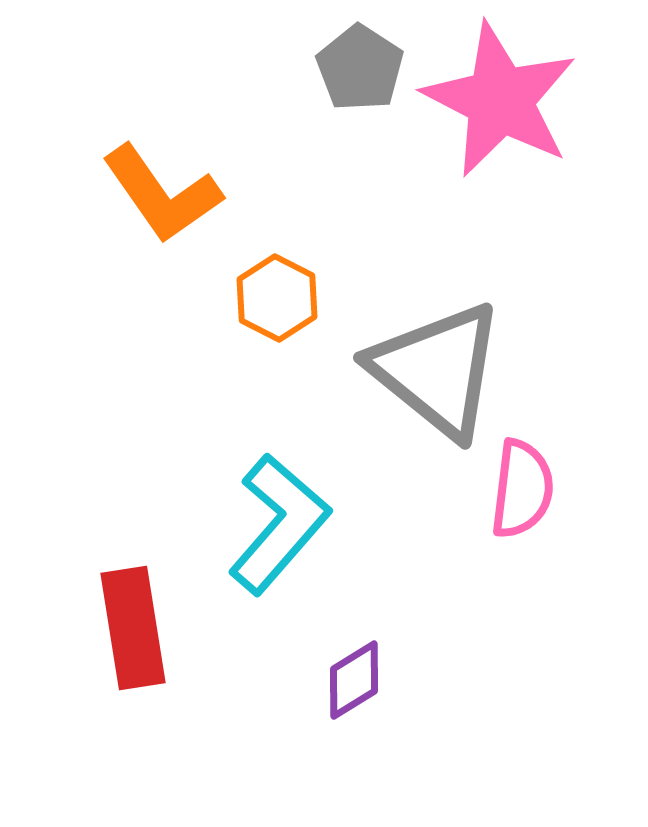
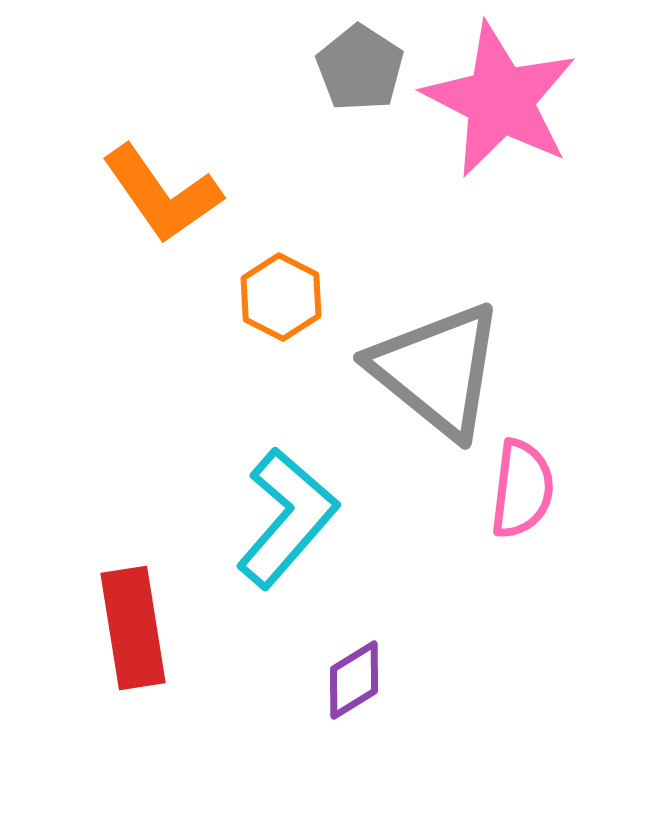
orange hexagon: moved 4 px right, 1 px up
cyan L-shape: moved 8 px right, 6 px up
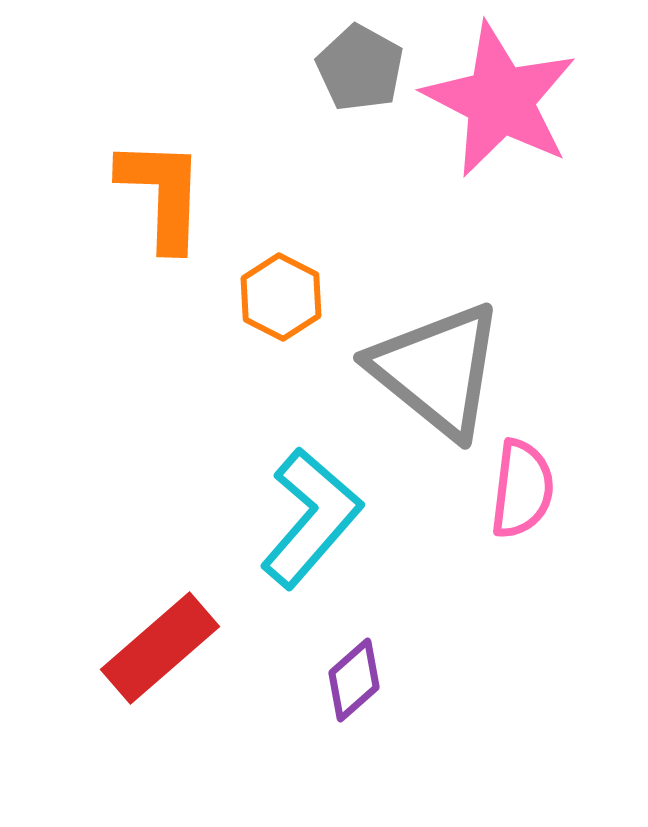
gray pentagon: rotated 4 degrees counterclockwise
orange L-shape: rotated 143 degrees counterclockwise
cyan L-shape: moved 24 px right
red rectangle: moved 27 px right, 20 px down; rotated 58 degrees clockwise
purple diamond: rotated 10 degrees counterclockwise
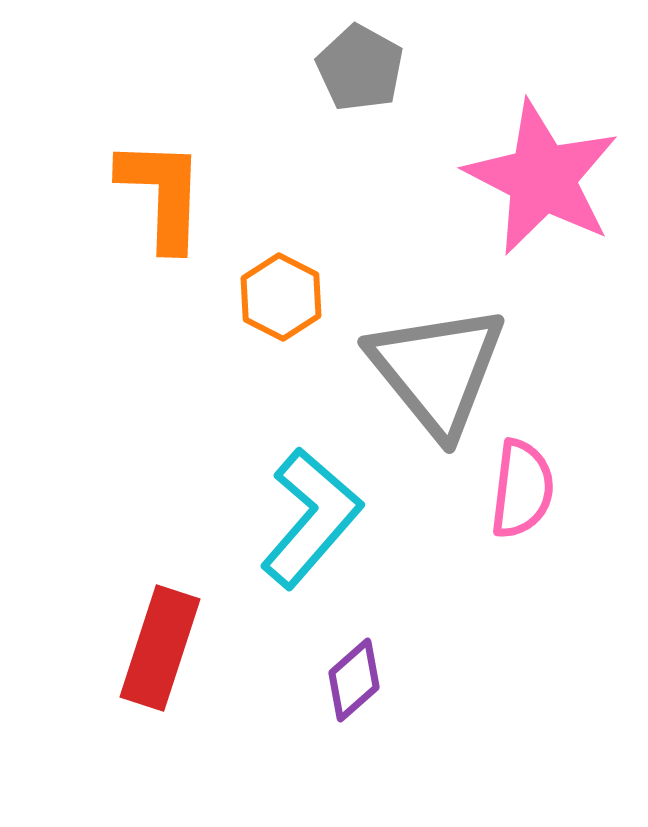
pink star: moved 42 px right, 78 px down
gray triangle: rotated 12 degrees clockwise
red rectangle: rotated 31 degrees counterclockwise
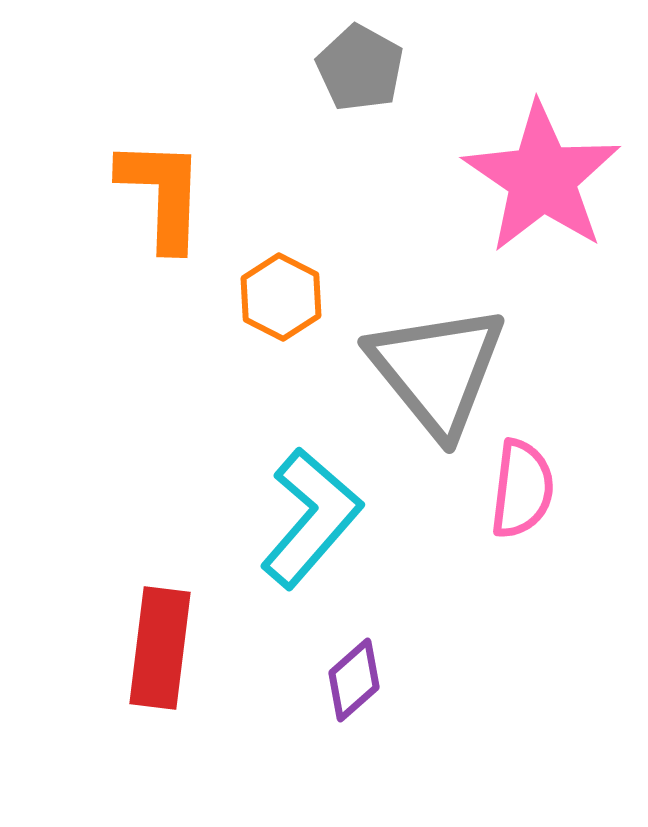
pink star: rotated 7 degrees clockwise
red rectangle: rotated 11 degrees counterclockwise
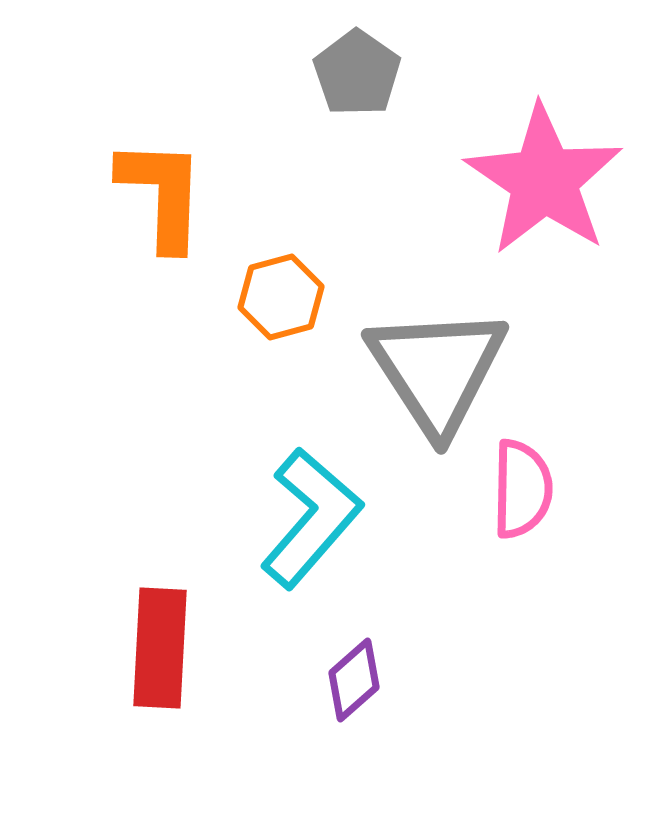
gray pentagon: moved 3 px left, 5 px down; rotated 6 degrees clockwise
pink star: moved 2 px right, 2 px down
orange hexagon: rotated 18 degrees clockwise
gray triangle: rotated 6 degrees clockwise
pink semicircle: rotated 6 degrees counterclockwise
red rectangle: rotated 4 degrees counterclockwise
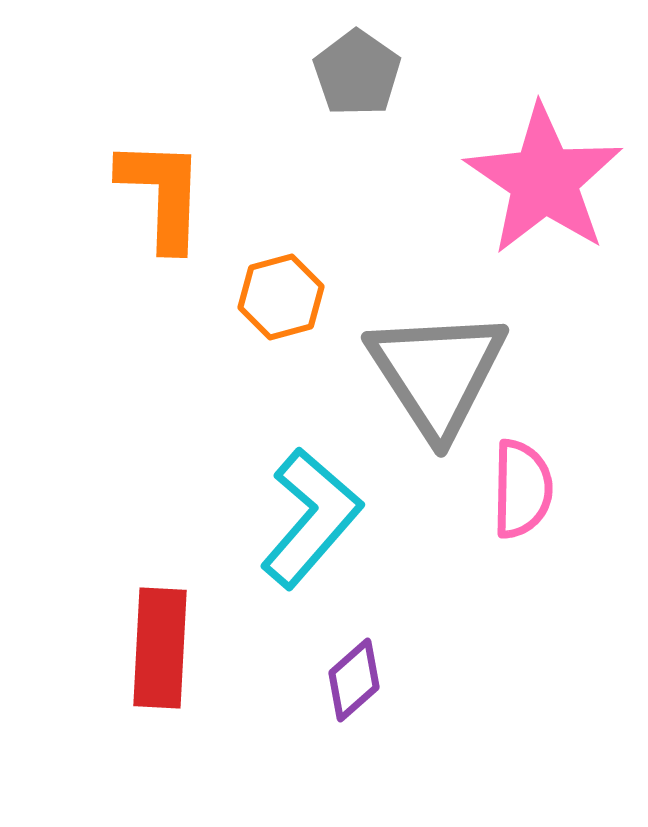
gray triangle: moved 3 px down
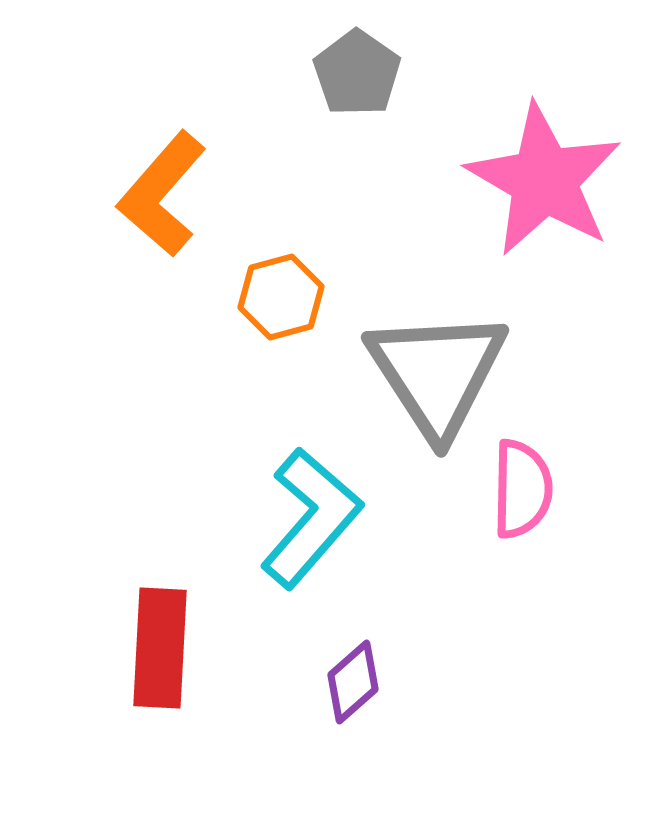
pink star: rotated 4 degrees counterclockwise
orange L-shape: rotated 141 degrees counterclockwise
purple diamond: moved 1 px left, 2 px down
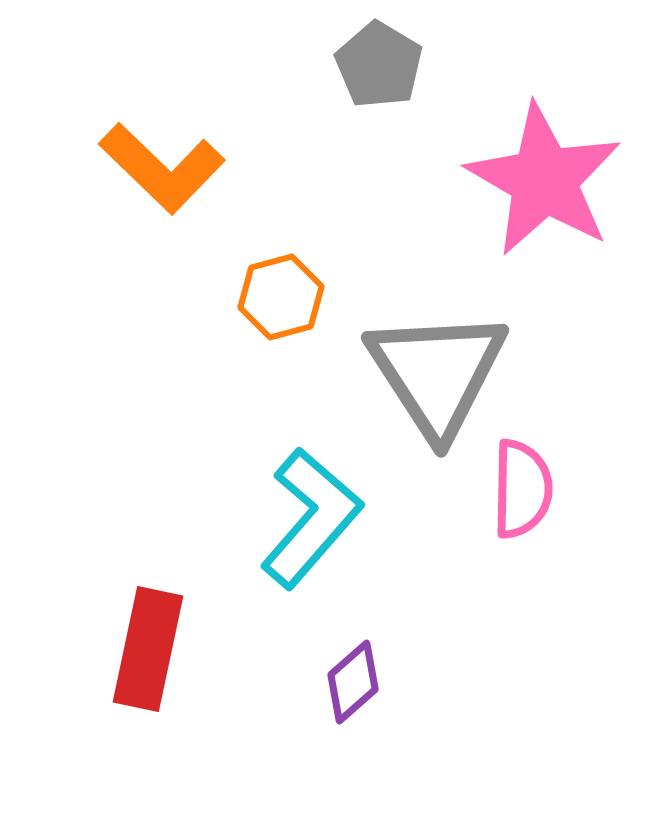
gray pentagon: moved 22 px right, 8 px up; rotated 4 degrees counterclockwise
orange L-shape: moved 26 px up; rotated 87 degrees counterclockwise
red rectangle: moved 12 px left, 1 px down; rotated 9 degrees clockwise
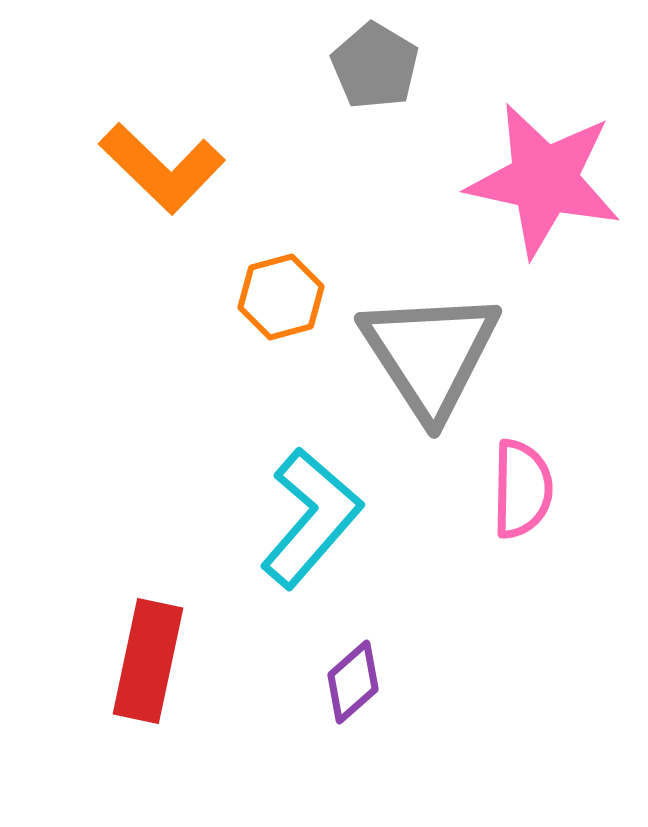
gray pentagon: moved 4 px left, 1 px down
pink star: rotated 18 degrees counterclockwise
gray triangle: moved 7 px left, 19 px up
red rectangle: moved 12 px down
